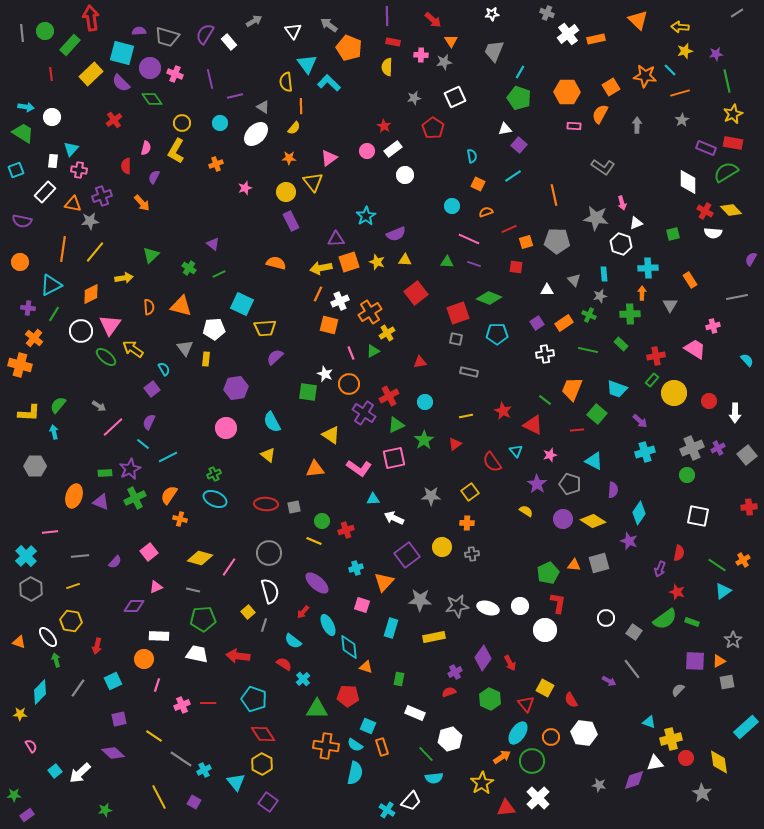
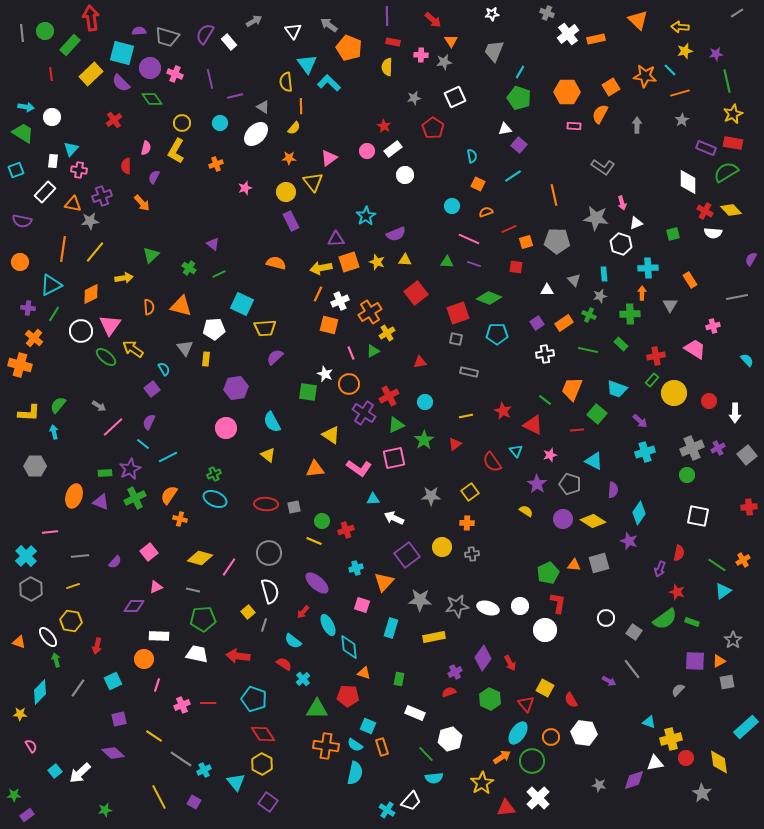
orange triangle at (366, 667): moved 2 px left, 6 px down
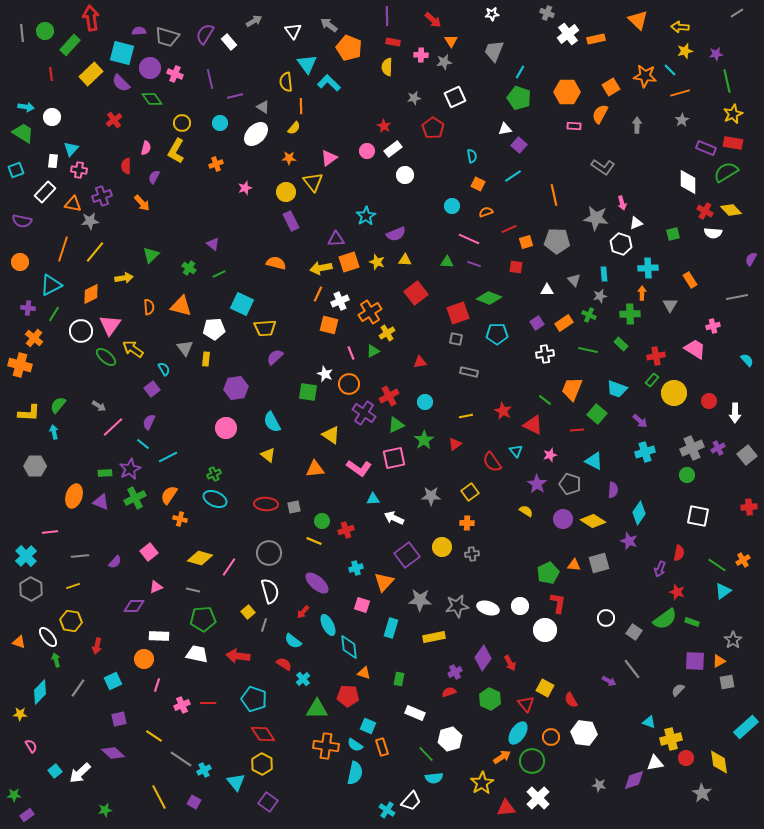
orange line at (63, 249): rotated 10 degrees clockwise
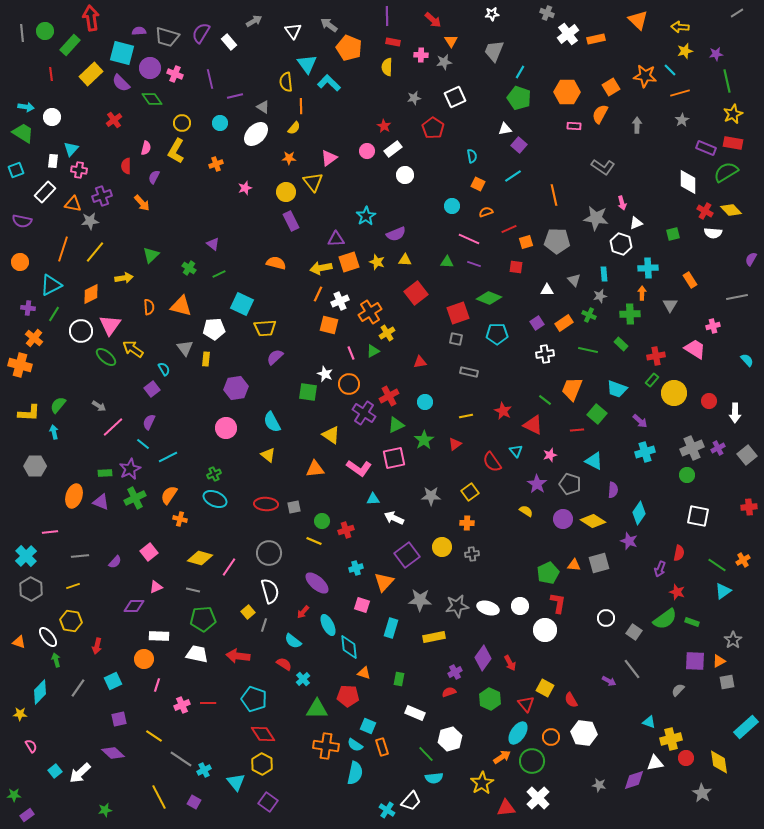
purple semicircle at (205, 34): moved 4 px left, 1 px up
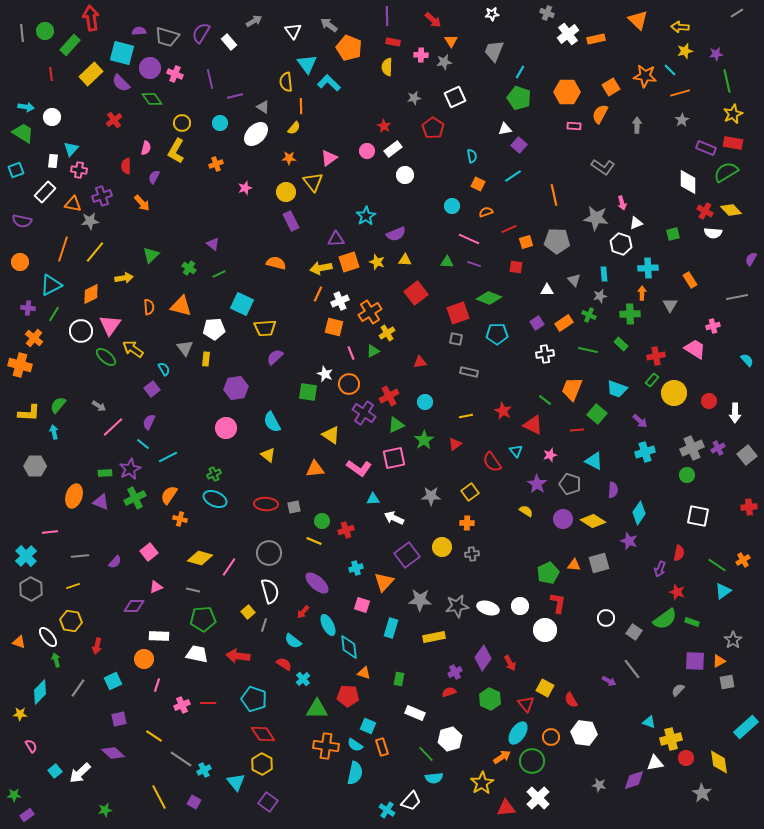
orange square at (329, 325): moved 5 px right, 2 px down
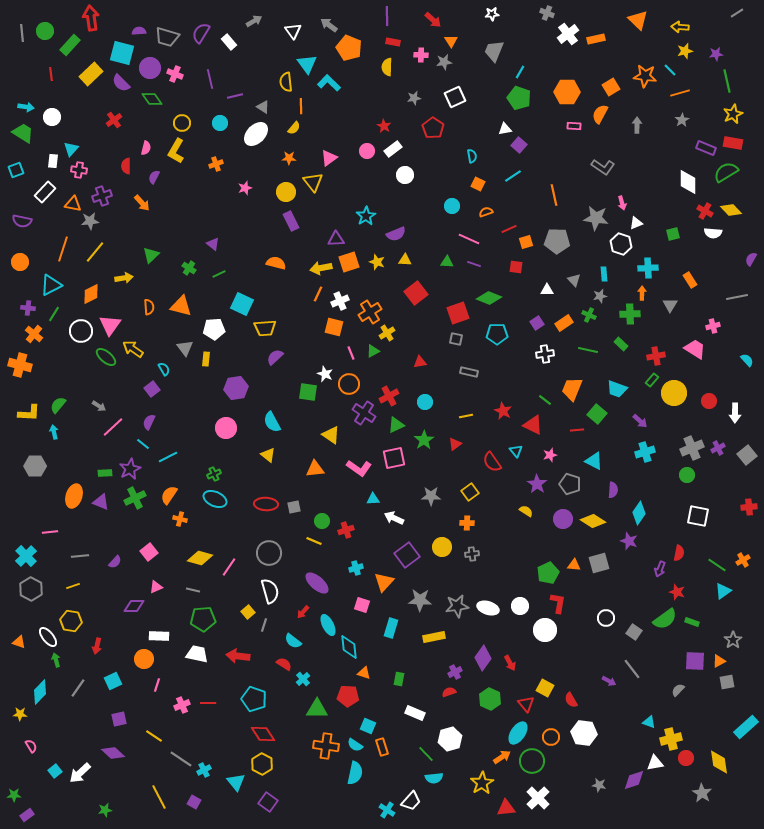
orange cross at (34, 338): moved 4 px up
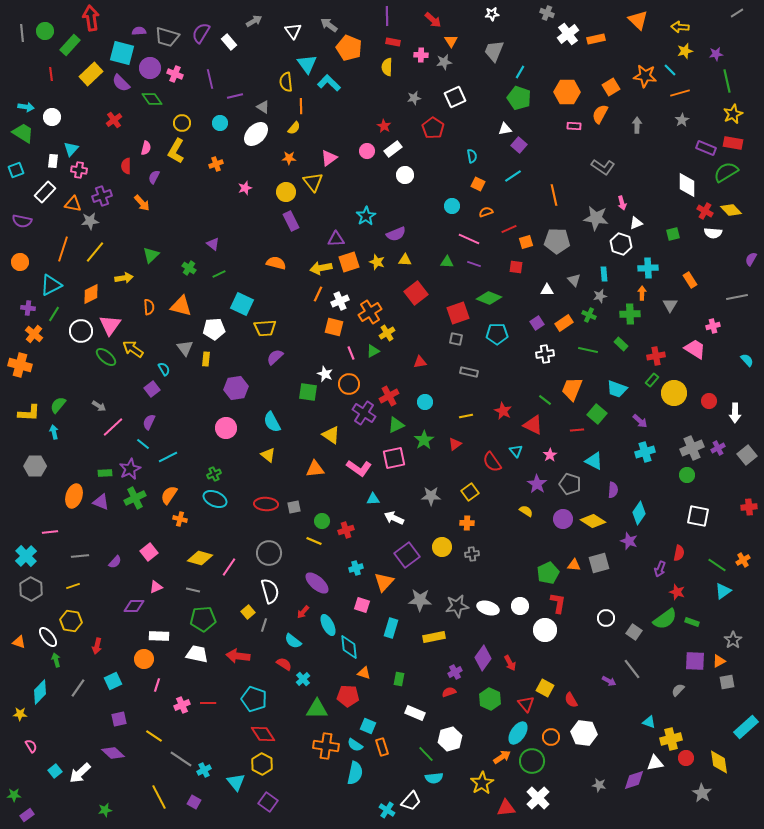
white diamond at (688, 182): moved 1 px left, 3 px down
pink star at (550, 455): rotated 16 degrees counterclockwise
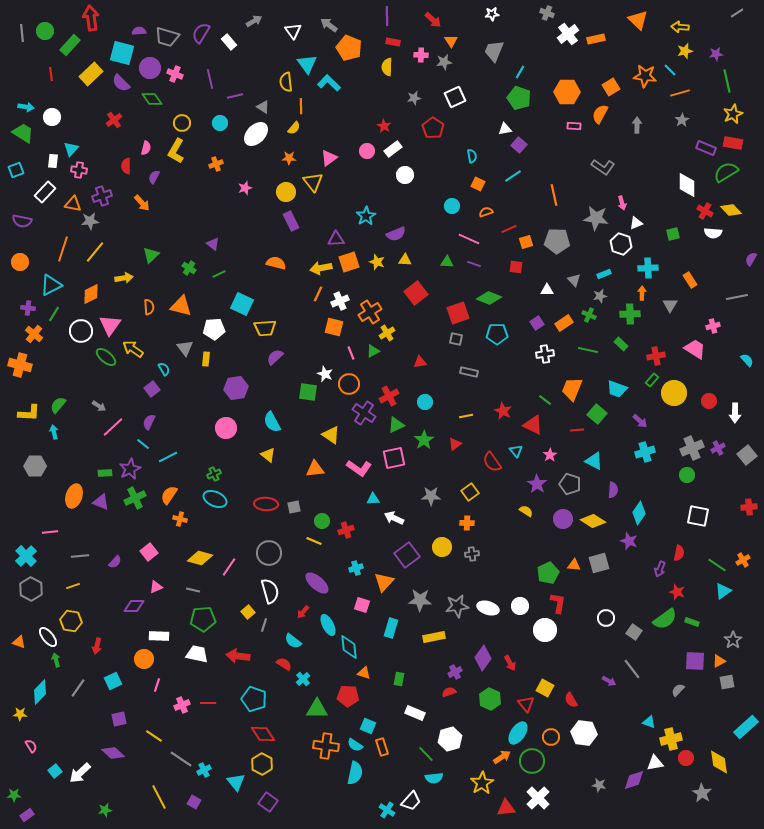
cyan rectangle at (604, 274): rotated 72 degrees clockwise
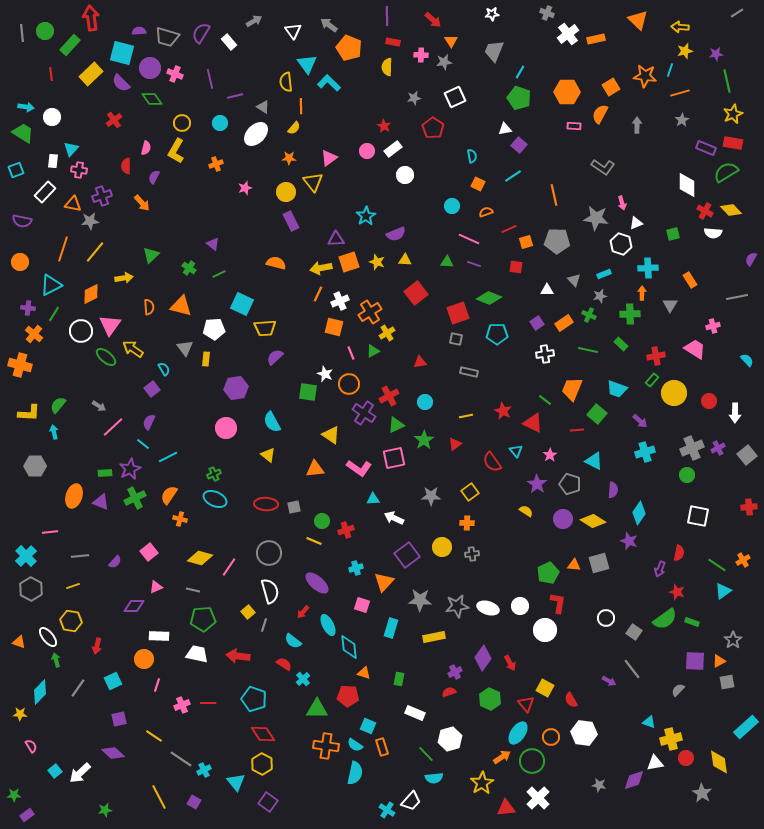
cyan line at (670, 70): rotated 64 degrees clockwise
red triangle at (533, 425): moved 2 px up
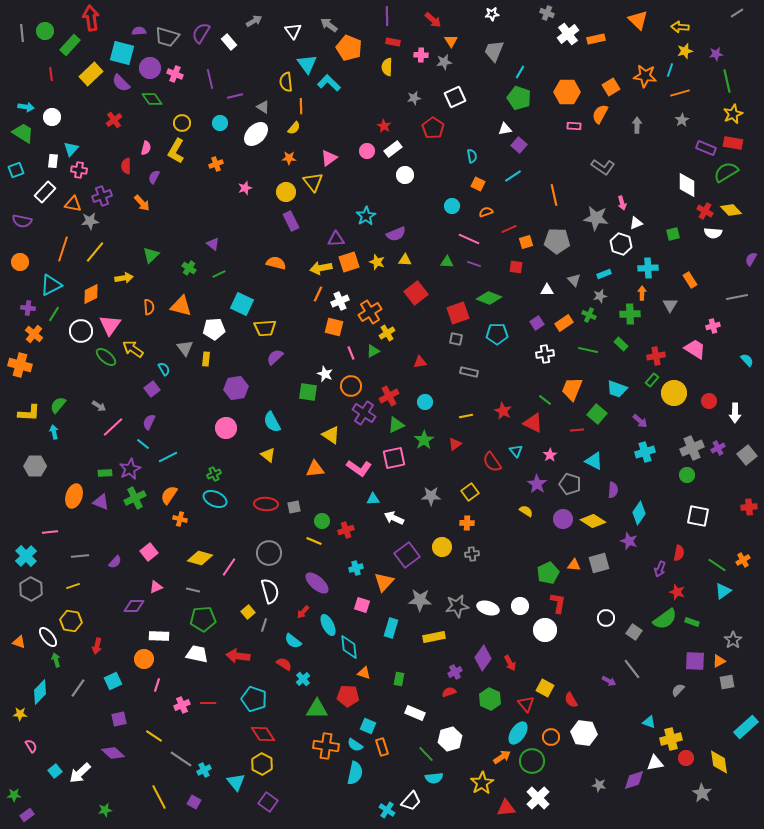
orange circle at (349, 384): moved 2 px right, 2 px down
